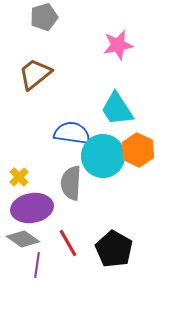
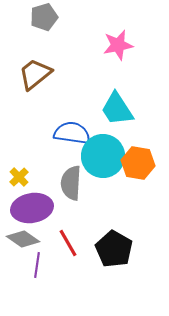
orange hexagon: moved 13 px down; rotated 16 degrees counterclockwise
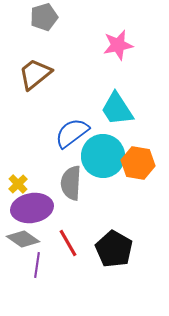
blue semicircle: rotated 45 degrees counterclockwise
yellow cross: moved 1 px left, 7 px down
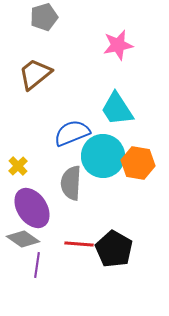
blue semicircle: rotated 15 degrees clockwise
yellow cross: moved 18 px up
purple ellipse: rotated 66 degrees clockwise
red line: moved 11 px right, 1 px down; rotated 56 degrees counterclockwise
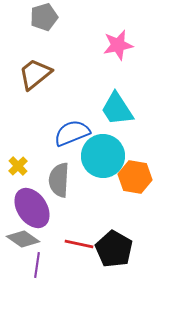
orange hexagon: moved 3 px left, 14 px down
gray semicircle: moved 12 px left, 3 px up
red line: rotated 8 degrees clockwise
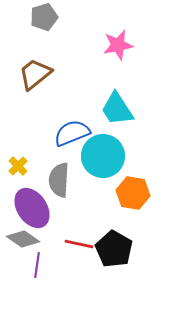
orange hexagon: moved 2 px left, 16 px down
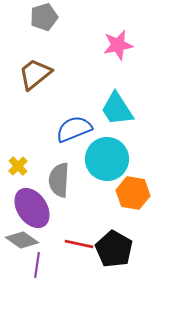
blue semicircle: moved 2 px right, 4 px up
cyan circle: moved 4 px right, 3 px down
gray diamond: moved 1 px left, 1 px down
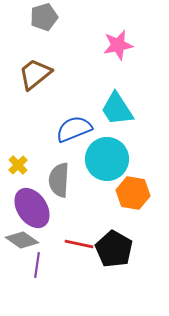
yellow cross: moved 1 px up
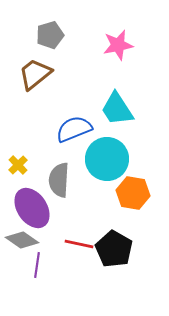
gray pentagon: moved 6 px right, 18 px down
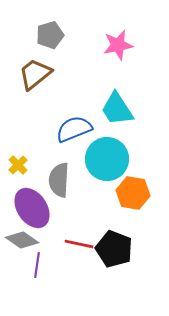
black pentagon: rotated 9 degrees counterclockwise
